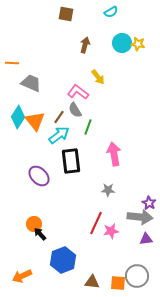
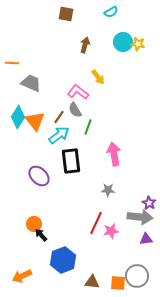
cyan circle: moved 1 px right, 1 px up
black arrow: moved 1 px right, 1 px down
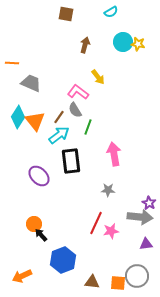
purple triangle: moved 5 px down
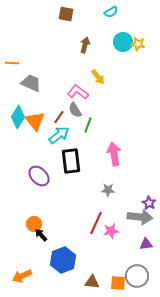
green line: moved 2 px up
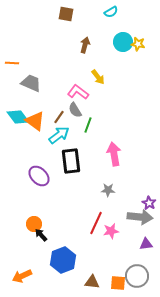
cyan diamond: rotated 70 degrees counterclockwise
orange triangle: rotated 15 degrees counterclockwise
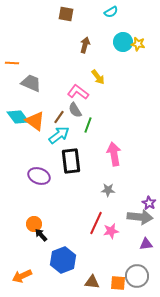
purple ellipse: rotated 25 degrees counterclockwise
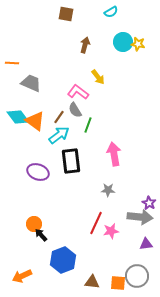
purple ellipse: moved 1 px left, 4 px up
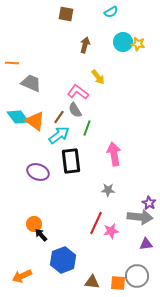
green line: moved 1 px left, 3 px down
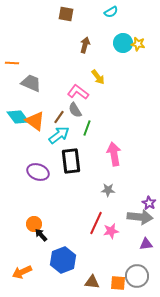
cyan circle: moved 1 px down
orange arrow: moved 4 px up
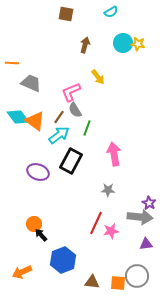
pink L-shape: moved 7 px left; rotated 60 degrees counterclockwise
black rectangle: rotated 35 degrees clockwise
